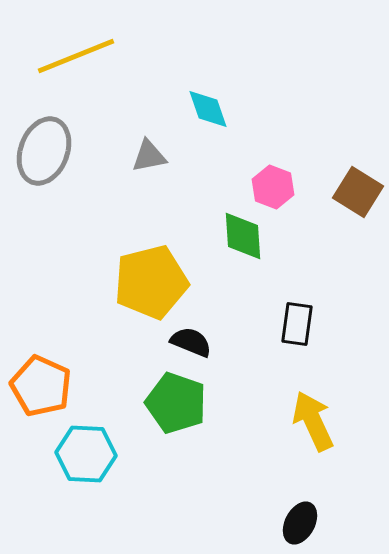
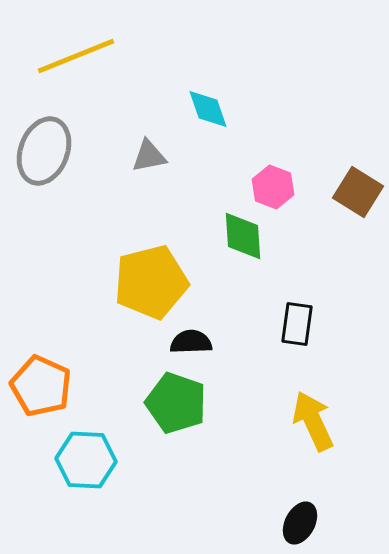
black semicircle: rotated 24 degrees counterclockwise
cyan hexagon: moved 6 px down
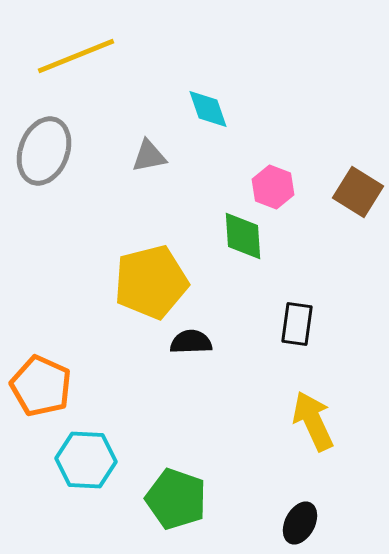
green pentagon: moved 96 px down
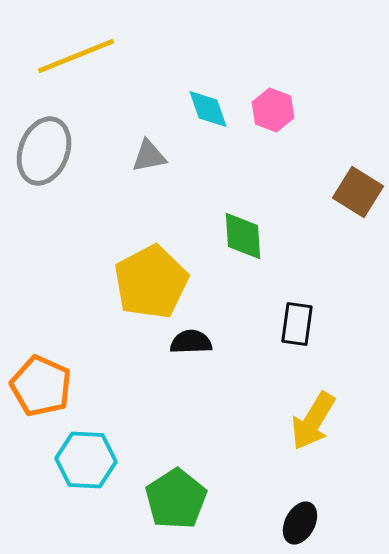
pink hexagon: moved 77 px up
yellow pentagon: rotated 14 degrees counterclockwise
yellow arrow: rotated 124 degrees counterclockwise
green pentagon: rotated 20 degrees clockwise
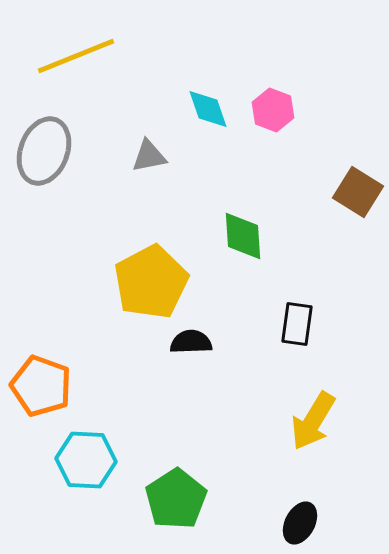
orange pentagon: rotated 4 degrees counterclockwise
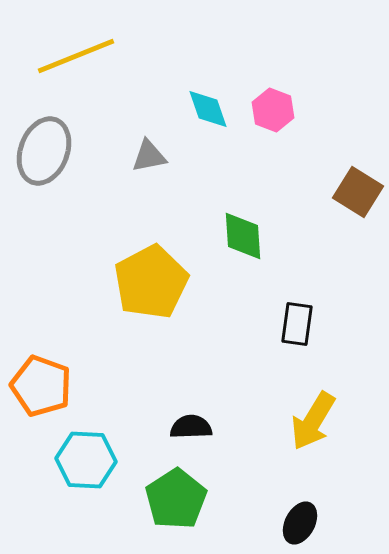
black semicircle: moved 85 px down
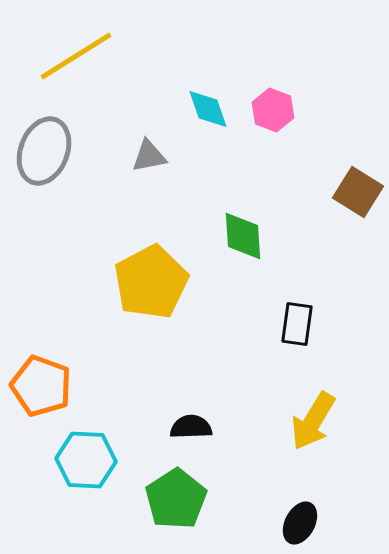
yellow line: rotated 10 degrees counterclockwise
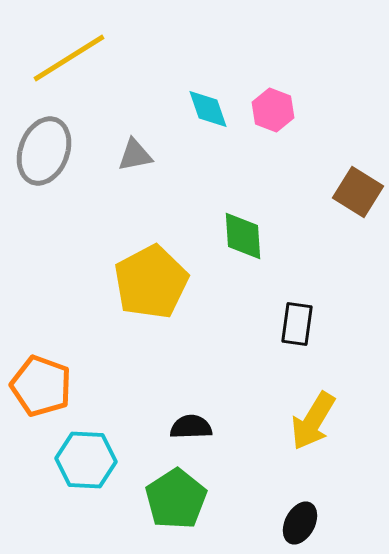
yellow line: moved 7 px left, 2 px down
gray triangle: moved 14 px left, 1 px up
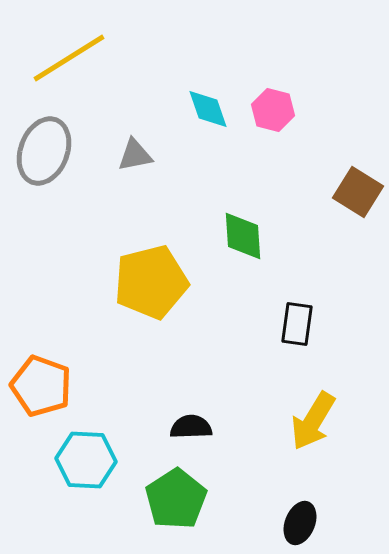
pink hexagon: rotated 6 degrees counterclockwise
yellow pentagon: rotated 14 degrees clockwise
black ellipse: rotated 6 degrees counterclockwise
